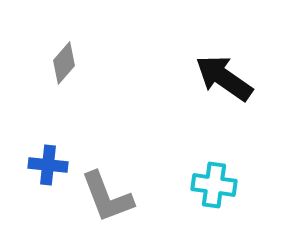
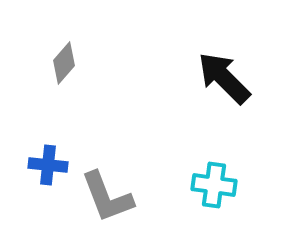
black arrow: rotated 10 degrees clockwise
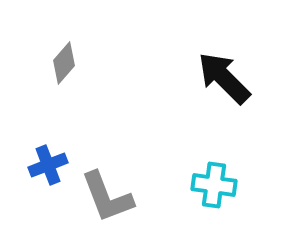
blue cross: rotated 27 degrees counterclockwise
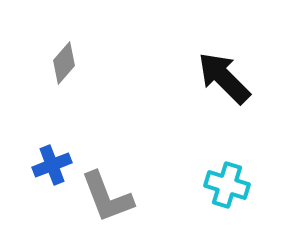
blue cross: moved 4 px right
cyan cross: moved 13 px right; rotated 9 degrees clockwise
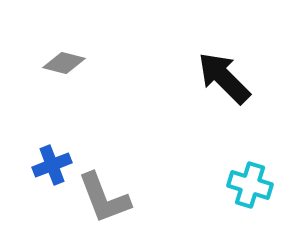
gray diamond: rotated 63 degrees clockwise
cyan cross: moved 23 px right
gray L-shape: moved 3 px left, 1 px down
